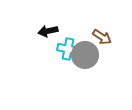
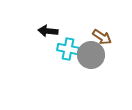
black arrow: rotated 18 degrees clockwise
gray circle: moved 6 px right
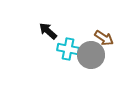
black arrow: rotated 36 degrees clockwise
brown arrow: moved 2 px right, 1 px down
